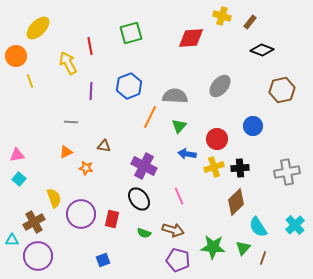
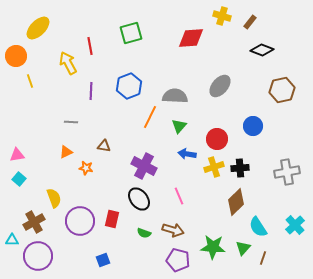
purple circle at (81, 214): moved 1 px left, 7 px down
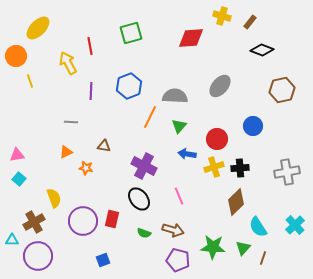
purple circle at (80, 221): moved 3 px right
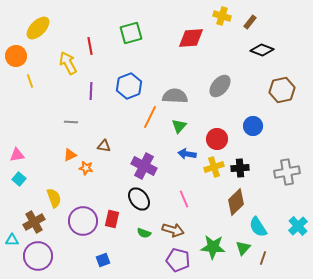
orange triangle at (66, 152): moved 4 px right, 3 px down
pink line at (179, 196): moved 5 px right, 3 px down
cyan cross at (295, 225): moved 3 px right, 1 px down
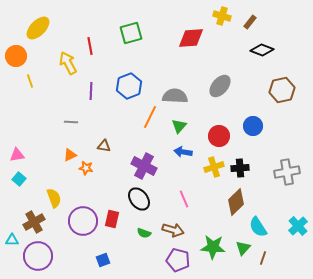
red circle at (217, 139): moved 2 px right, 3 px up
blue arrow at (187, 154): moved 4 px left, 2 px up
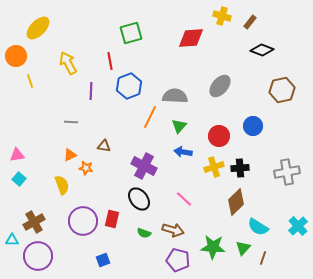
red line at (90, 46): moved 20 px right, 15 px down
yellow semicircle at (54, 198): moved 8 px right, 13 px up
pink line at (184, 199): rotated 24 degrees counterclockwise
cyan semicircle at (258, 227): rotated 25 degrees counterclockwise
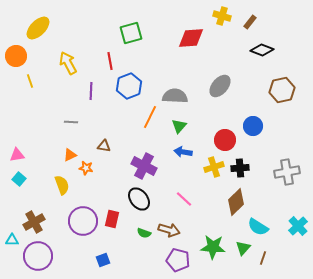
red circle at (219, 136): moved 6 px right, 4 px down
brown arrow at (173, 230): moved 4 px left
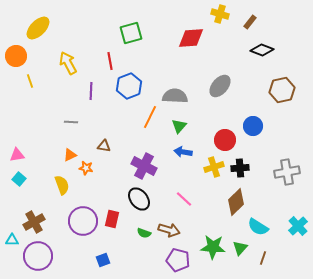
yellow cross at (222, 16): moved 2 px left, 2 px up
green triangle at (243, 248): moved 3 px left
